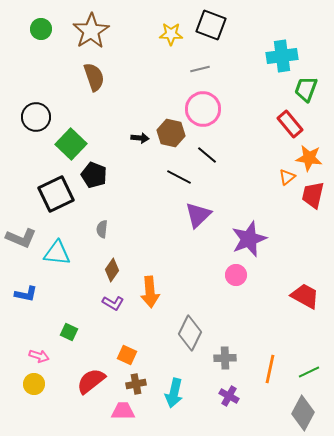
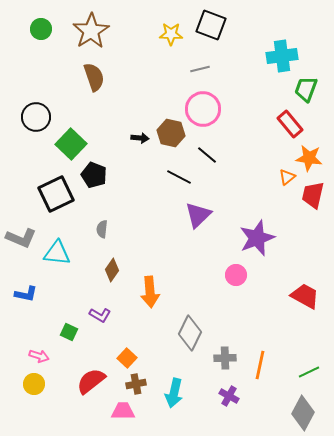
purple star at (249, 239): moved 8 px right, 1 px up
purple L-shape at (113, 303): moved 13 px left, 12 px down
orange square at (127, 355): moved 3 px down; rotated 18 degrees clockwise
orange line at (270, 369): moved 10 px left, 4 px up
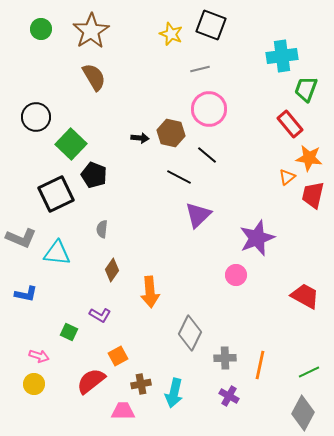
yellow star at (171, 34): rotated 20 degrees clockwise
brown semicircle at (94, 77): rotated 12 degrees counterclockwise
pink circle at (203, 109): moved 6 px right
orange square at (127, 358): moved 9 px left, 2 px up; rotated 18 degrees clockwise
brown cross at (136, 384): moved 5 px right
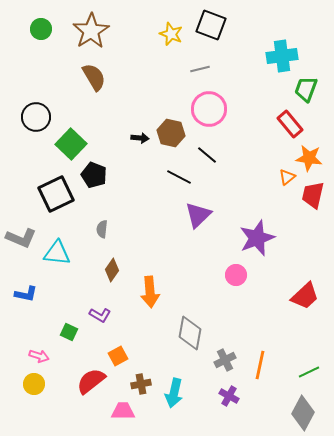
red trapezoid at (305, 296): rotated 108 degrees clockwise
gray diamond at (190, 333): rotated 16 degrees counterclockwise
gray cross at (225, 358): moved 2 px down; rotated 25 degrees counterclockwise
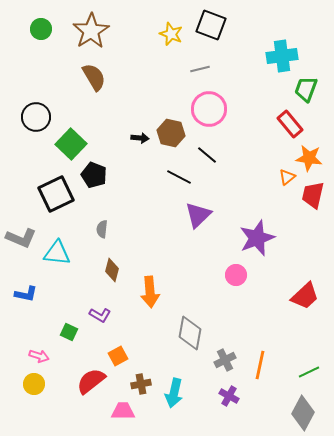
brown diamond at (112, 270): rotated 20 degrees counterclockwise
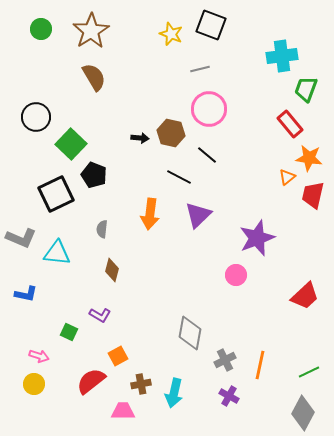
orange arrow at (150, 292): moved 78 px up; rotated 12 degrees clockwise
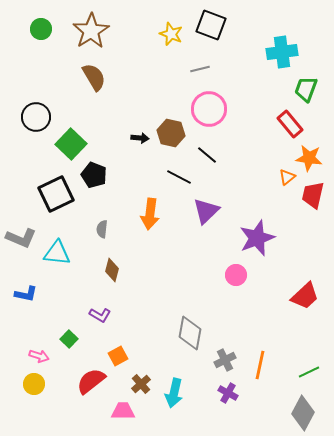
cyan cross at (282, 56): moved 4 px up
purple triangle at (198, 215): moved 8 px right, 4 px up
green square at (69, 332): moved 7 px down; rotated 18 degrees clockwise
brown cross at (141, 384): rotated 30 degrees counterclockwise
purple cross at (229, 396): moved 1 px left, 3 px up
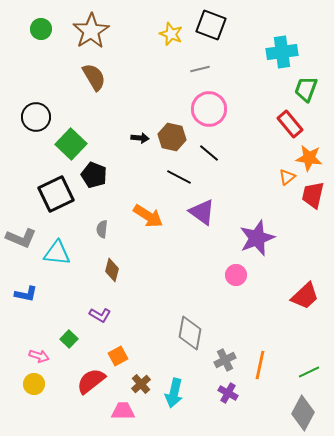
brown hexagon at (171, 133): moved 1 px right, 4 px down
black line at (207, 155): moved 2 px right, 2 px up
purple triangle at (206, 211): moved 4 px left, 1 px down; rotated 40 degrees counterclockwise
orange arrow at (150, 214): moved 2 px left, 2 px down; rotated 64 degrees counterclockwise
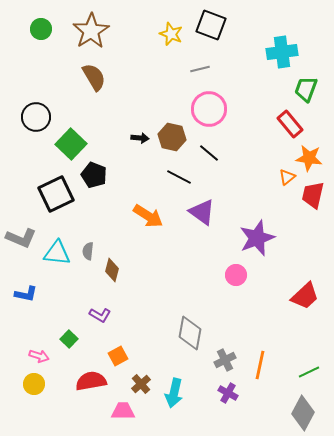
gray semicircle at (102, 229): moved 14 px left, 22 px down
red semicircle at (91, 381): rotated 28 degrees clockwise
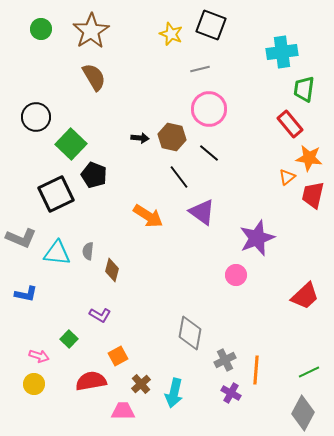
green trapezoid at (306, 89): moved 2 px left; rotated 12 degrees counterclockwise
black line at (179, 177): rotated 25 degrees clockwise
orange line at (260, 365): moved 4 px left, 5 px down; rotated 8 degrees counterclockwise
purple cross at (228, 393): moved 3 px right
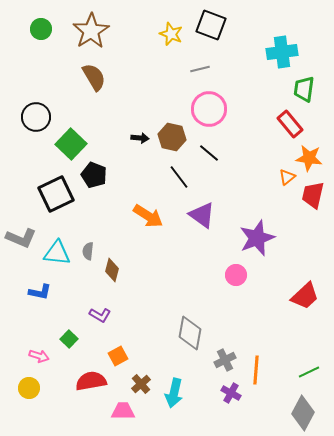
purple triangle at (202, 212): moved 3 px down
blue L-shape at (26, 294): moved 14 px right, 2 px up
yellow circle at (34, 384): moved 5 px left, 4 px down
